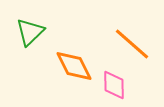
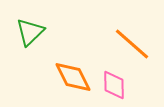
orange diamond: moved 1 px left, 11 px down
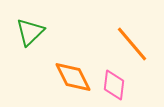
orange line: rotated 9 degrees clockwise
pink diamond: rotated 8 degrees clockwise
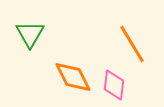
green triangle: moved 2 px down; rotated 16 degrees counterclockwise
orange line: rotated 9 degrees clockwise
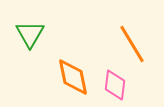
orange diamond: rotated 15 degrees clockwise
pink diamond: moved 1 px right
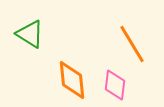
green triangle: rotated 28 degrees counterclockwise
orange diamond: moved 1 px left, 3 px down; rotated 6 degrees clockwise
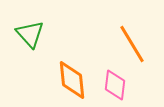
green triangle: rotated 16 degrees clockwise
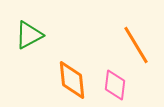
green triangle: moved 1 px left, 1 px down; rotated 44 degrees clockwise
orange line: moved 4 px right, 1 px down
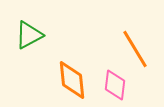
orange line: moved 1 px left, 4 px down
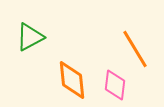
green triangle: moved 1 px right, 2 px down
